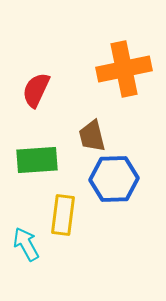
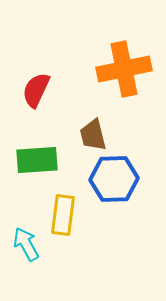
brown trapezoid: moved 1 px right, 1 px up
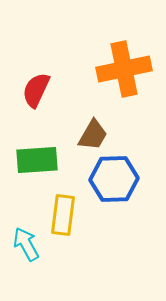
brown trapezoid: rotated 136 degrees counterclockwise
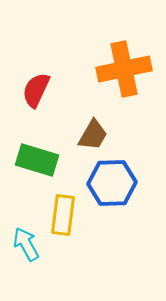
green rectangle: rotated 21 degrees clockwise
blue hexagon: moved 2 px left, 4 px down
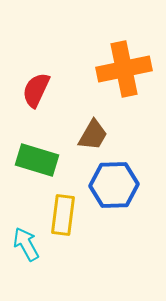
blue hexagon: moved 2 px right, 2 px down
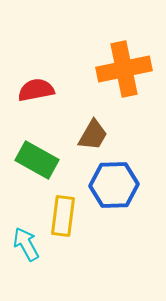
red semicircle: rotated 54 degrees clockwise
green rectangle: rotated 12 degrees clockwise
yellow rectangle: moved 1 px down
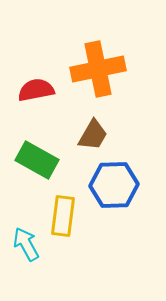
orange cross: moved 26 px left
